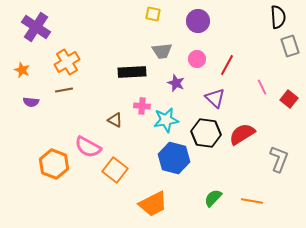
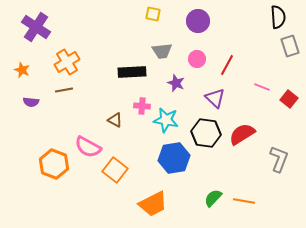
pink line: rotated 42 degrees counterclockwise
cyan star: rotated 20 degrees clockwise
blue hexagon: rotated 24 degrees counterclockwise
orange line: moved 8 px left
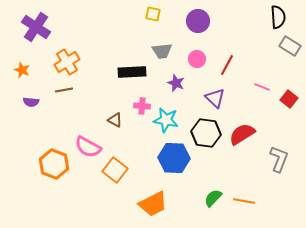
gray rectangle: rotated 40 degrees counterclockwise
blue hexagon: rotated 12 degrees clockwise
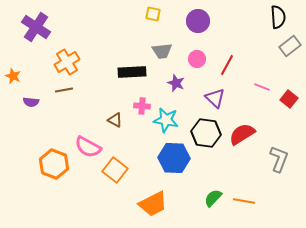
gray rectangle: rotated 70 degrees counterclockwise
orange star: moved 9 px left, 6 px down
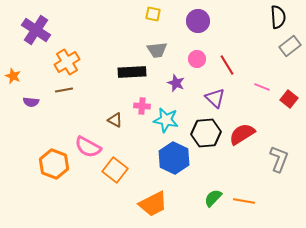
purple cross: moved 3 px down
gray trapezoid: moved 5 px left, 1 px up
red line: rotated 60 degrees counterclockwise
black hexagon: rotated 12 degrees counterclockwise
blue hexagon: rotated 24 degrees clockwise
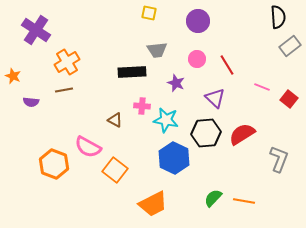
yellow square: moved 4 px left, 1 px up
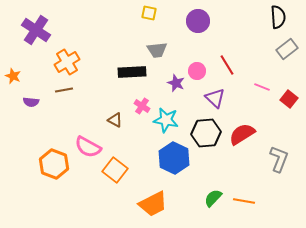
gray rectangle: moved 3 px left, 3 px down
pink circle: moved 12 px down
pink cross: rotated 28 degrees clockwise
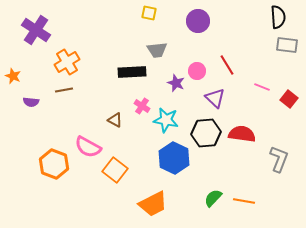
gray rectangle: moved 4 px up; rotated 45 degrees clockwise
red semicircle: rotated 40 degrees clockwise
